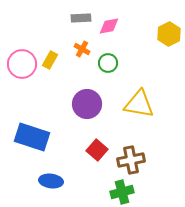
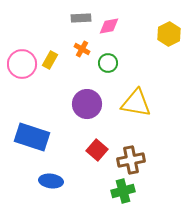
yellow triangle: moved 3 px left, 1 px up
green cross: moved 1 px right, 1 px up
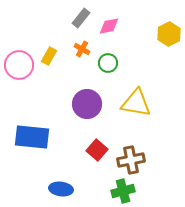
gray rectangle: rotated 48 degrees counterclockwise
yellow rectangle: moved 1 px left, 4 px up
pink circle: moved 3 px left, 1 px down
blue rectangle: rotated 12 degrees counterclockwise
blue ellipse: moved 10 px right, 8 px down
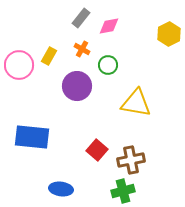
green circle: moved 2 px down
purple circle: moved 10 px left, 18 px up
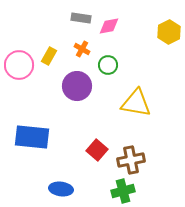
gray rectangle: rotated 60 degrees clockwise
yellow hexagon: moved 2 px up
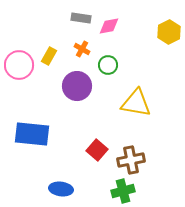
blue rectangle: moved 3 px up
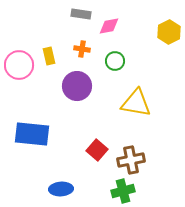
gray rectangle: moved 4 px up
orange cross: rotated 21 degrees counterclockwise
yellow rectangle: rotated 42 degrees counterclockwise
green circle: moved 7 px right, 4 px up
blue ellipse: rotated 10 degrees counterclockwise
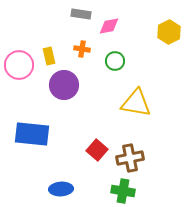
purple circle: moved 13 px left, 1 px up
brown cross: moved 1 px left, 2 px up
green cross: rotated 25 degrees clockwise
